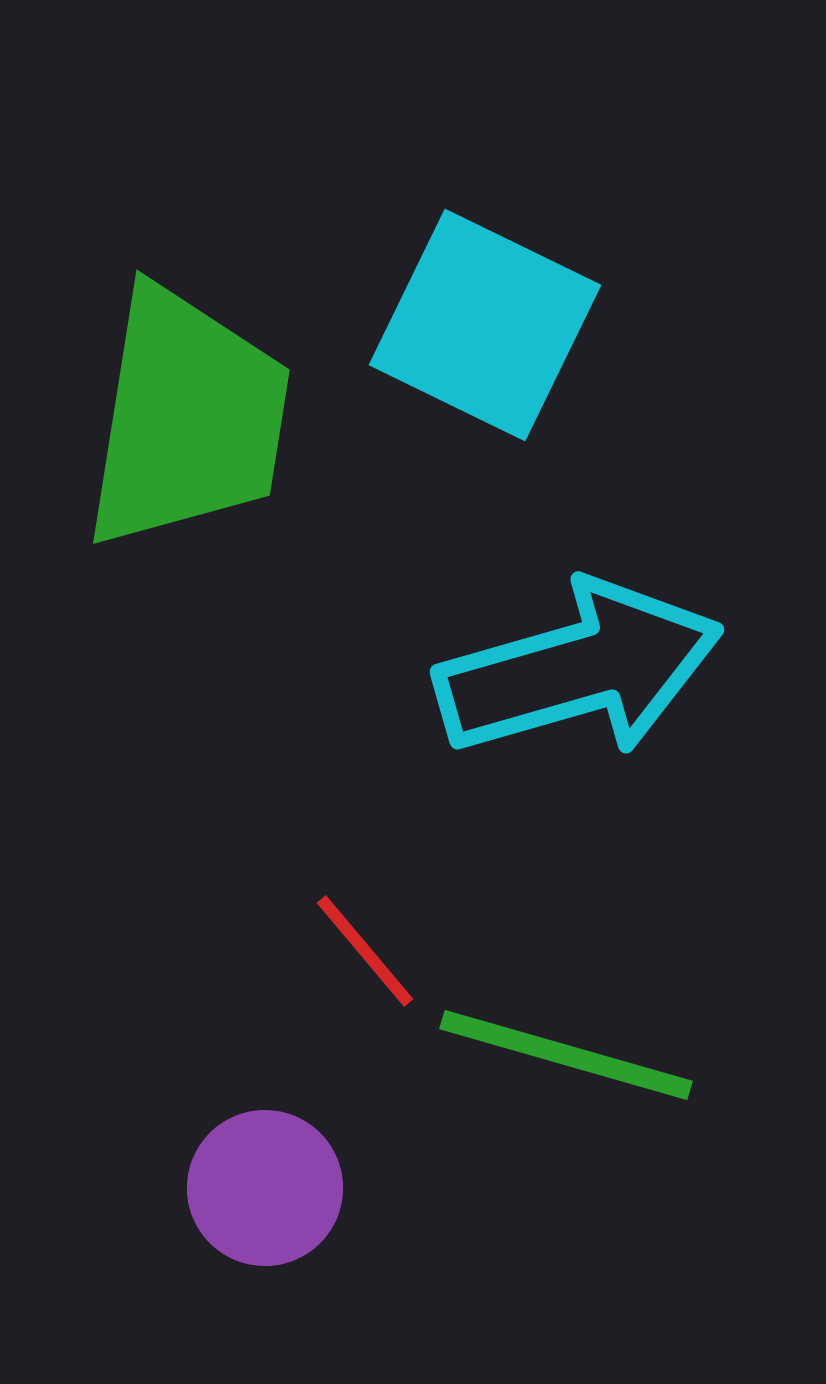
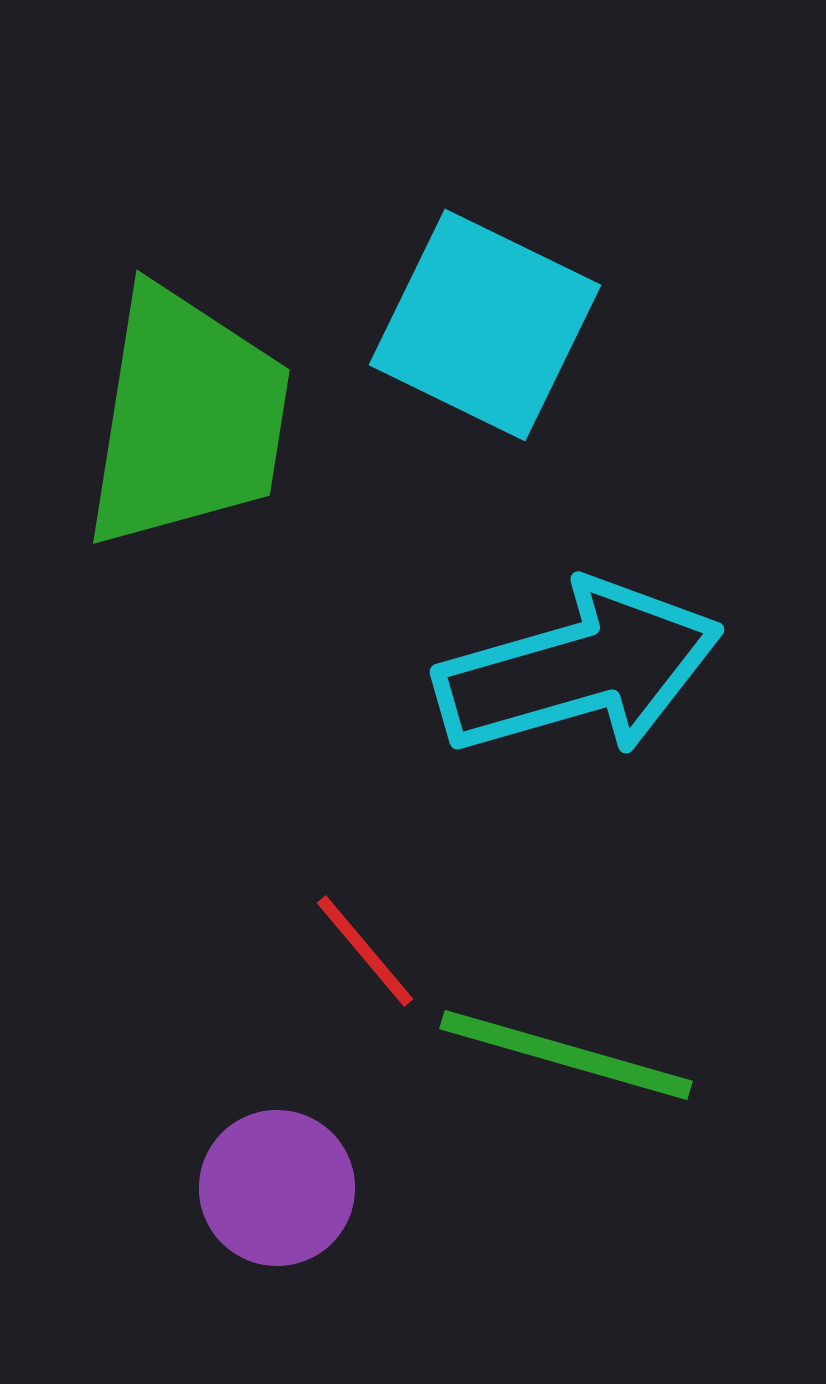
purple circle: moved 12 px right
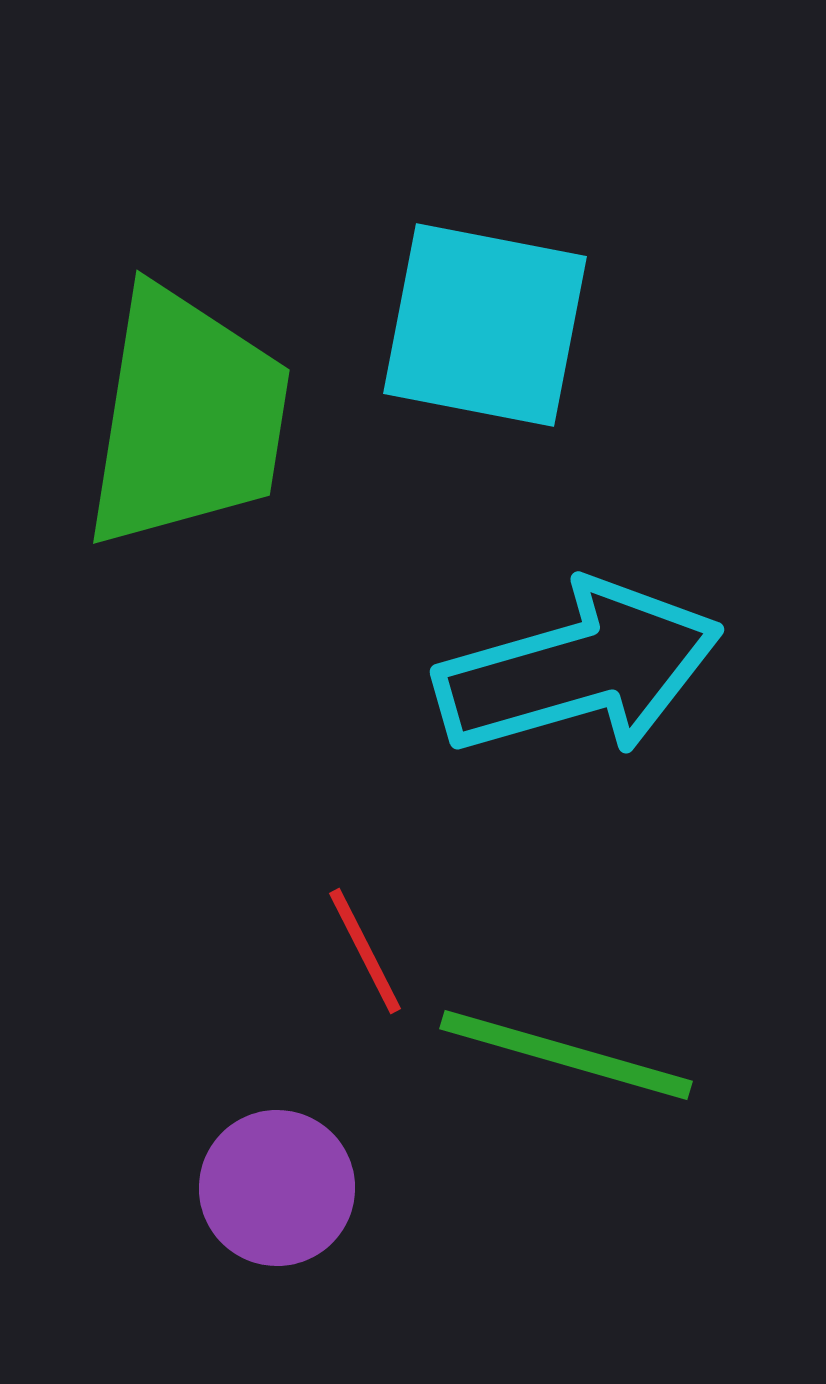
cyan square: rotated 15 degrees counterclockwise
red line: rotated 13 degrees clockwise
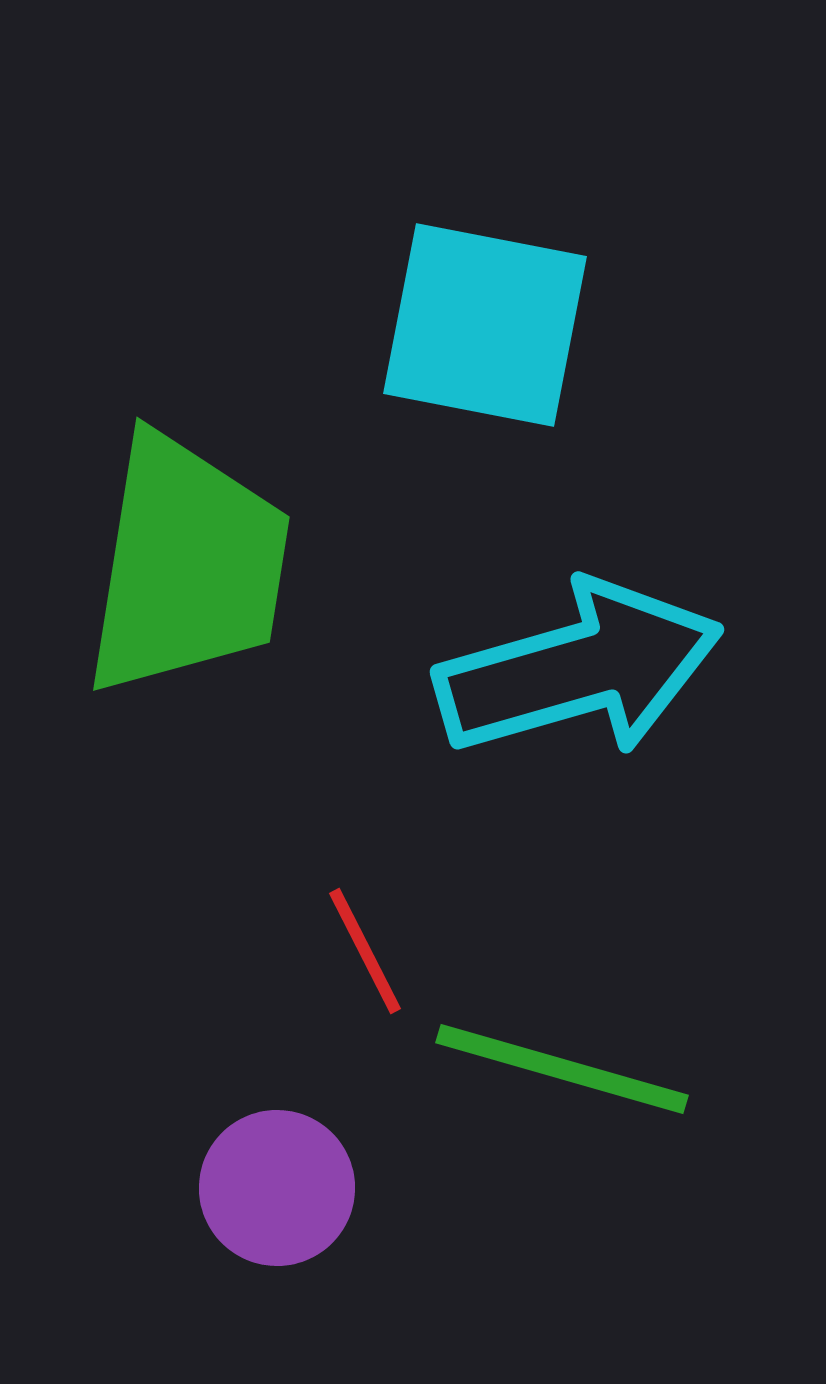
green trapezoid: moved 147 px down
green line: moved 4 px left, 14 px down
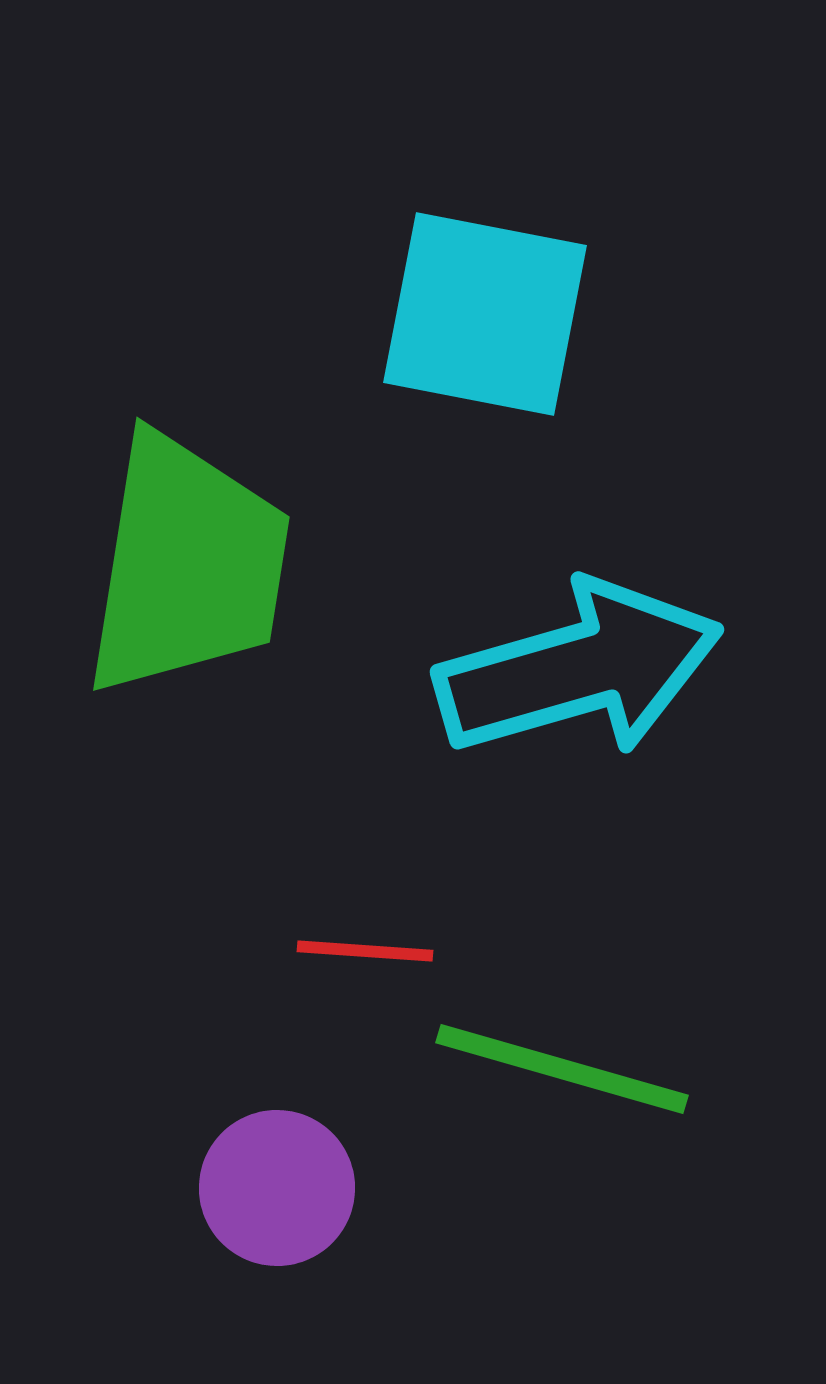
cyan square: moved 11 px up
red line: rotated 59 degrees counterclockwise
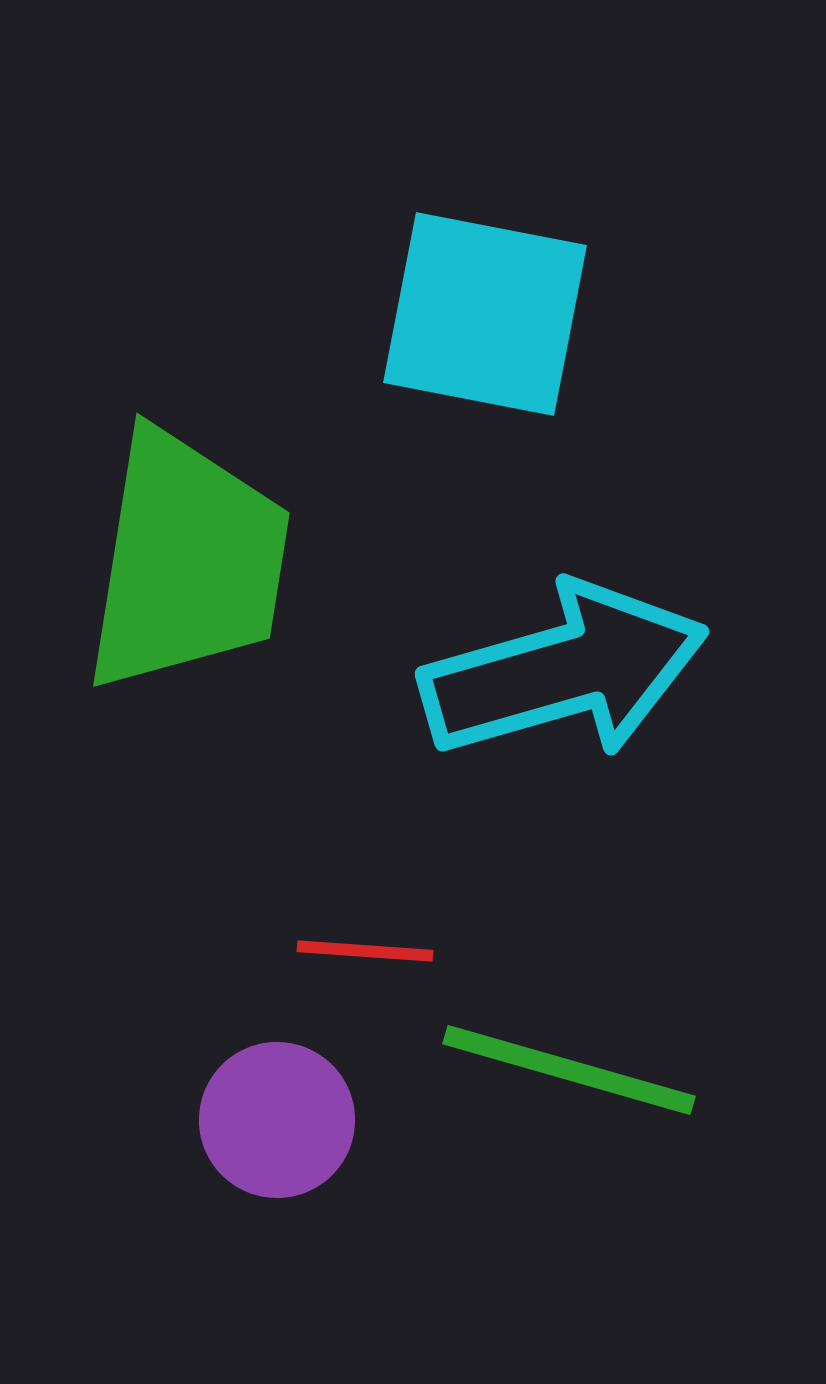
green trapezoid: moved 4 px up
cyan arrow: moved 15 px left, 2 px down
green line: moved 7 px right, 1 px down
purple circle: moved 68 px up
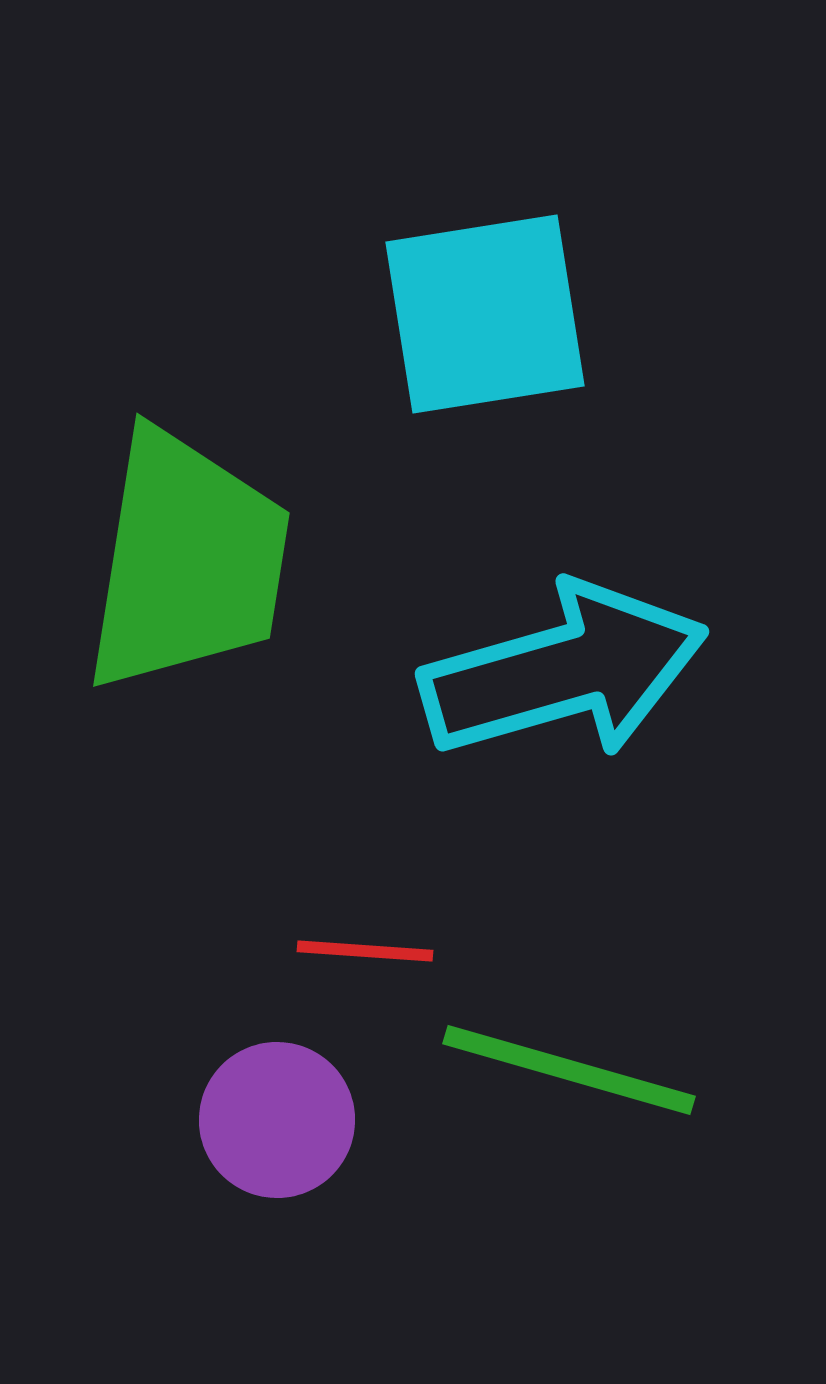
cyan square: rotated 20 degrees counterclockwise
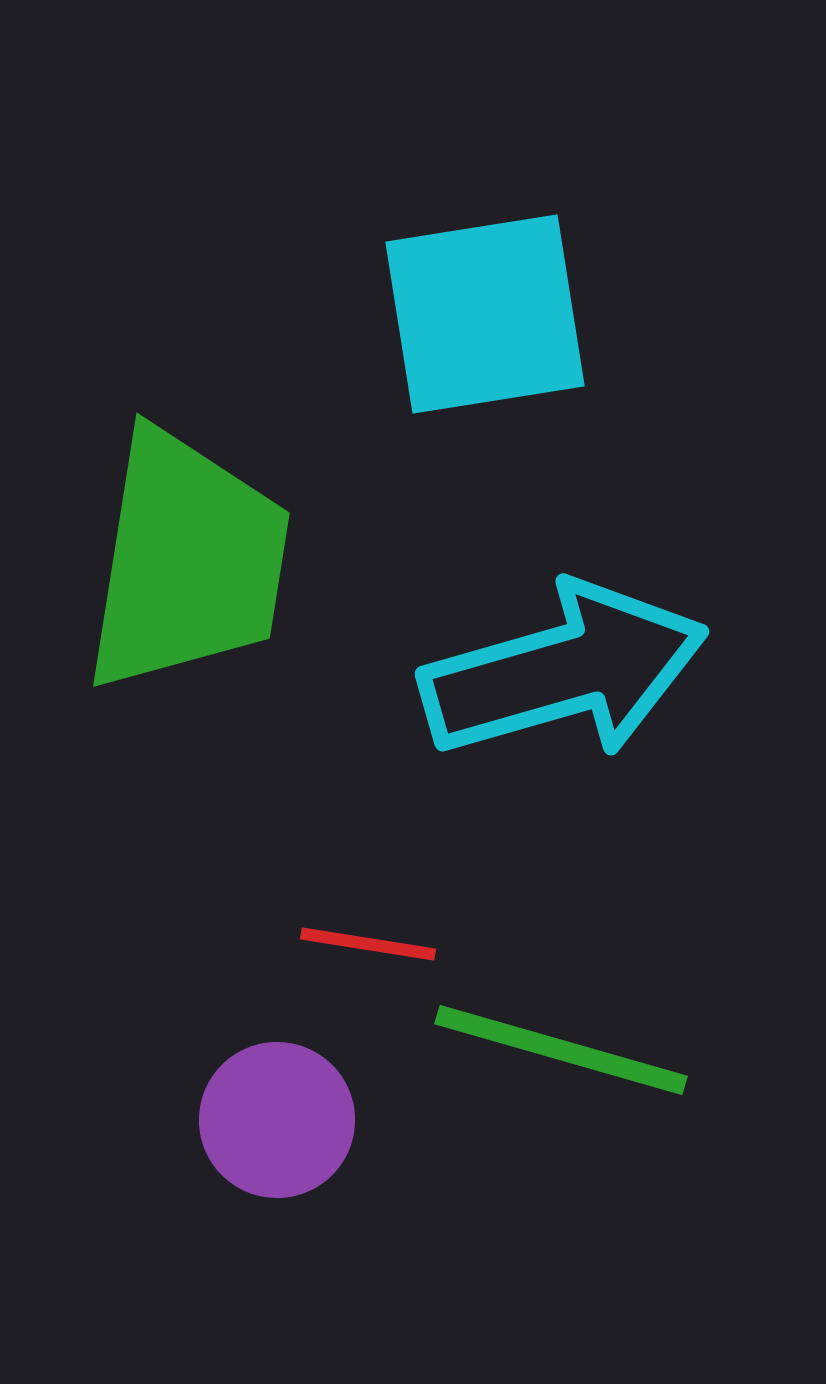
red line: moved 3 px right, 7 px up; rotated 5 degrees clockwise
green line: moved 8 px left, 20 px up
